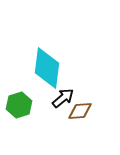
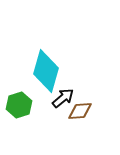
cyan diamond: moved 1 px left, 3 px down; rotated 9 degrees clockwise
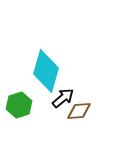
brown diamond: moved 1 px left
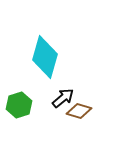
cyan diamond: moved 1 px left, 14 px up
brown diamond: rotated 20 degrees clockwise
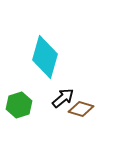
brown diamond: moved 2 px right, 2 px up
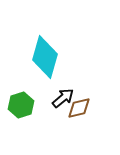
green hexagon: moved 2 px right
brown diamond: moved 2 px left, 1 px up; rotated 30 degrees counterclockwise
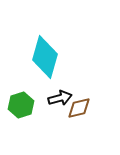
black arrow: moved 3 px left; rotated 25 degrees clockwise
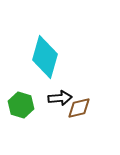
black arrow: rotated 10 degrees clockwise
green hexagon: rotated 25 degrees counterclockwise
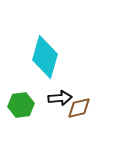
green hexagon: rotated 25 degrees counterclockwise
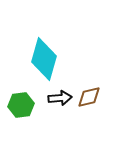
cyan diamond: moved 1 px left, 2 px down
brown diamond: moved 10 px right, 11 px up
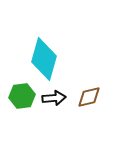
black arrow: moved 6 px left
green hexagon: moved 1 px right, 9 px up
